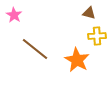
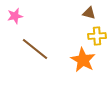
pink star: moved 1 px right, 1 px down; rotated 28 degrees clockwise
orange star: moved 6 px right
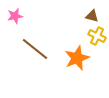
brown triangle: moved 3 px right, 3 px down
yellow cross: rotated 30 degrees clockwise
orange star: moved 6 px left, 2 px up; rotated 20 degrees clockwise
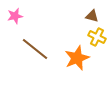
yellow cross: moved 1 px down
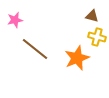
pink star: moved 4 px down
yellow cross: rotated 12 degrees counterclockwise
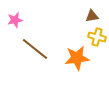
brown triangle: rotated 24 degrees counterclockwise
orange star: rotated 15 degrees clockwise
